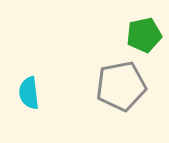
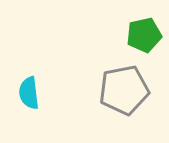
gray pentagon: moved 3 px right, 4 px down
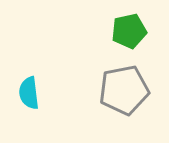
green pentagon: moved 15 px left, 4 px up
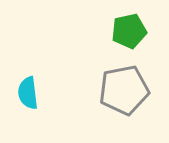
cyan semicircle: moved 1 px left
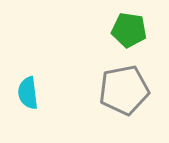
green pentagon: moved 1 px up; rotated 20 degrees clockwise
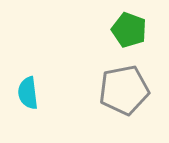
green pentagon: rotated 12 degrees clockwise
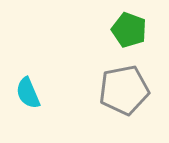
cyan semicircle: rotated 16 degrees counterclockwise
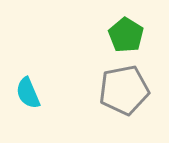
green pentagon: moved 3 px left, 5 px down; rotated 12 degrees clockwise
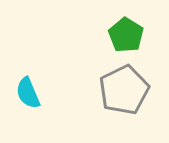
gray pentagon: rotated 15 degrees counterclockwise
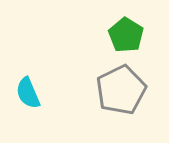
gray pentagon: moved 3 px left
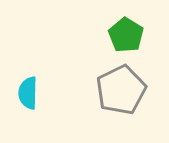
cyan semicircle: rotated 24 degrees clockwise
